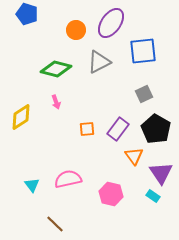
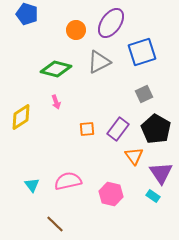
blue square: moved 1 px left, 1 px down; rotated 12 degrees counterclockwise
pink semicircle: moved 2 px down
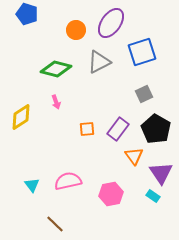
pink hexagon: rotated 25 degrees counterclockwise
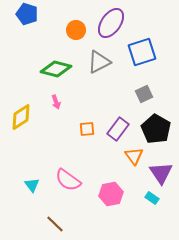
pink semicircle: moved 1 px up; rotated 132 degrees counterclockwise
cyan rectangle: moved 1 px left, 2 px down
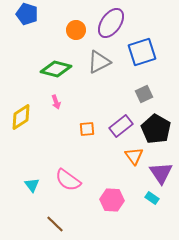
purple rectangle: moved 3 px right, 3 px up; rotated 15 degrees clockwise
pink hexagon: moved 1 px right, 6 px down; rotated 15 degrees clockwise
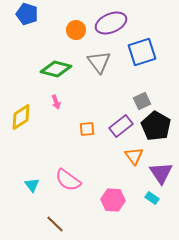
purple ellipse: rotated 32 degrees clockwise
gray triangle: rotated 40 degrees counterclockwise
gray square: moved 2 px left, 7 px down
black pentagon: moved 3 px up
pink hexagon: moved 1 px right
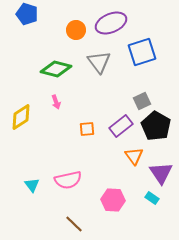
pink semicircle: rotated 48 degrees counterclockwise
brown line: moved 19 px right
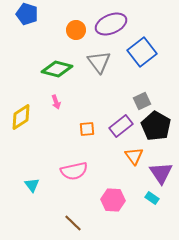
purple ellipse: moved 1 px down
blue square: rotated 20 degrees counterclockwise
green diamond: moved 1 px right
pink semicircle: moved 6 px right, 9 px up
brown line: moved 1 px left, 1 px up
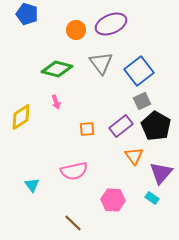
blue square: moved 3 px left, 19 px down
gray triangle: moved 2 px right, 1 px down
purple triangle: rotated 15 degrees clockwise
